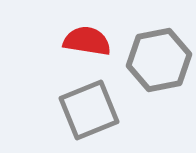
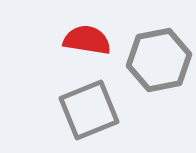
red semicircle: moved 1 px up
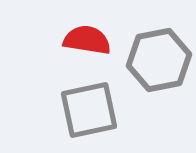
gray square: rotated 10 degrees clockwise
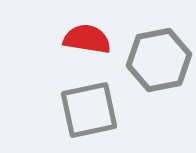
red semicircle: moved 1 px up
